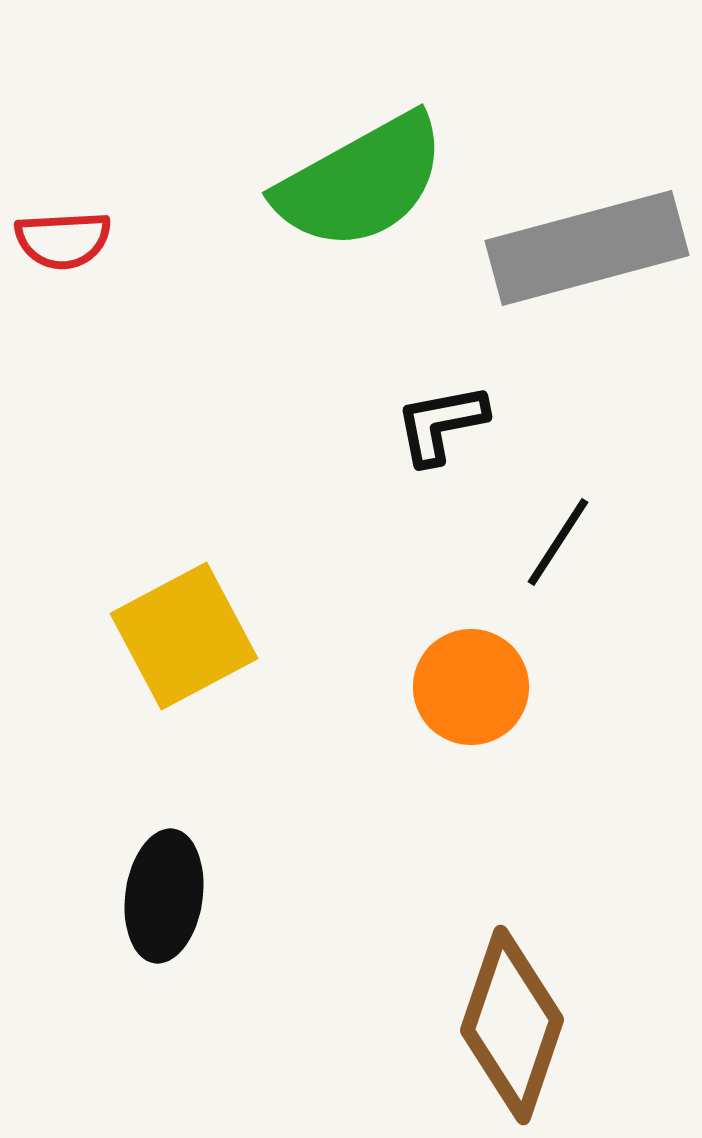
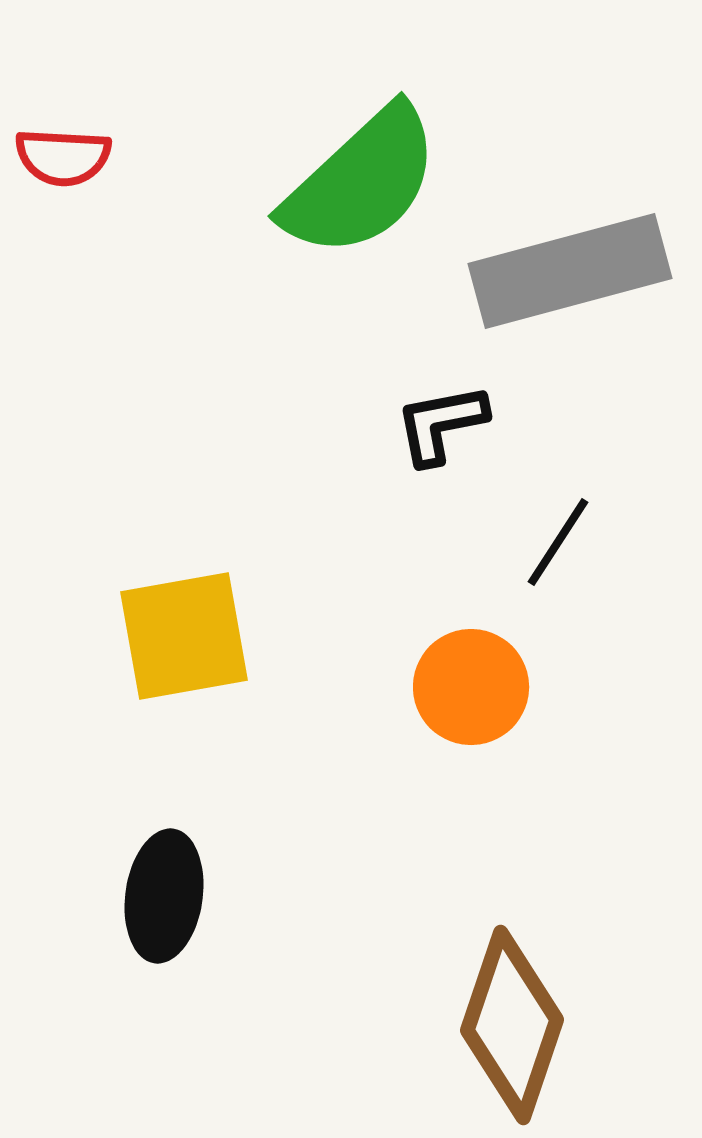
green semicircle: rotated 14 degrees counterclockwise
red semicircle: moved 83 px up; rotated 6 degrees clockwise
gray rectangle: moved 17 px left, 23 px down
yellow square: rotated 18 degrees clockwise
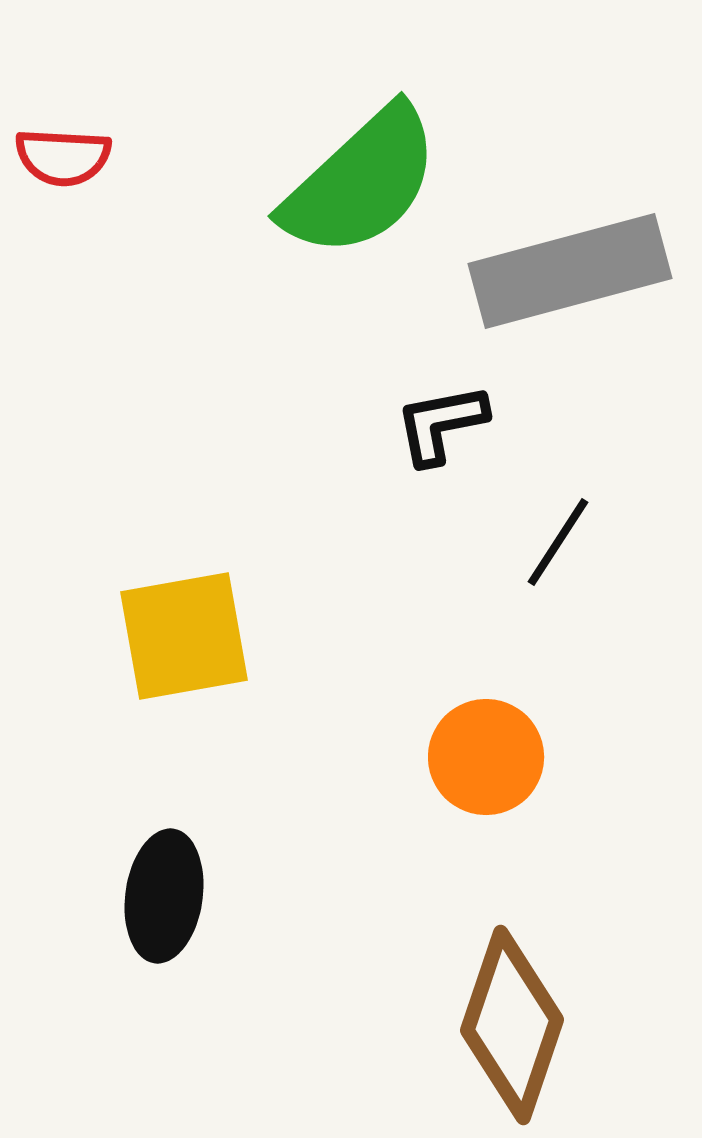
orange circle: moved 15 px right, 70 px down
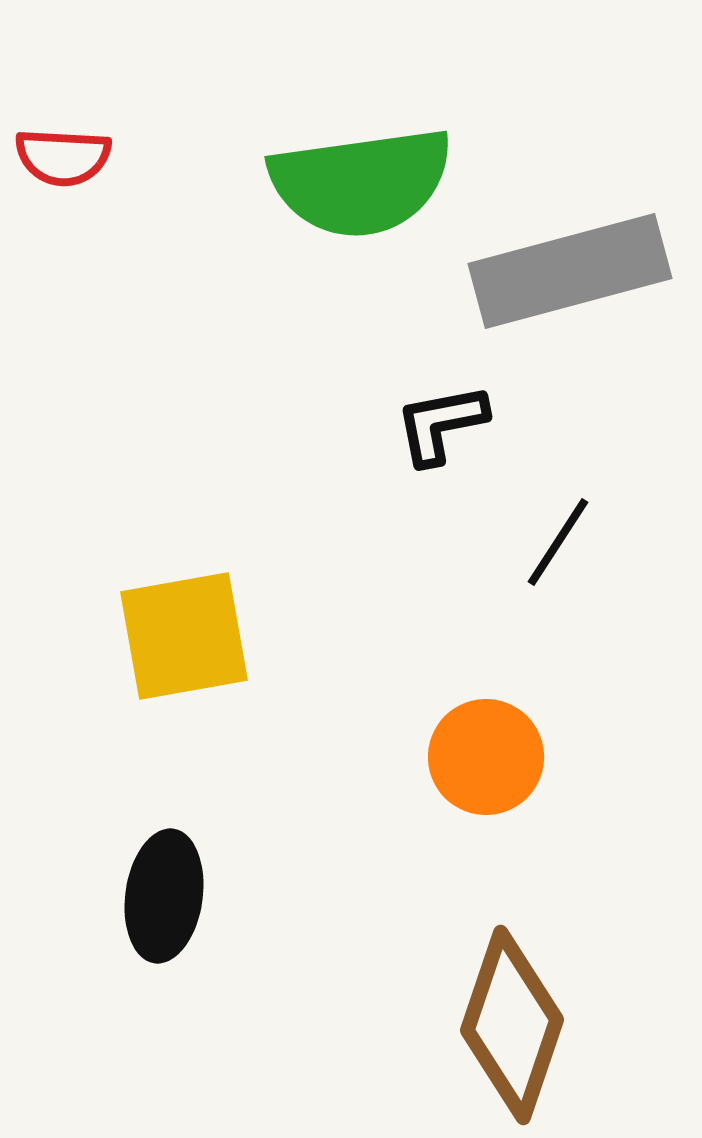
green semicircle: rotated 35 degrees clockwise
